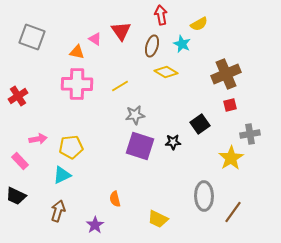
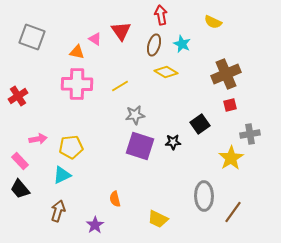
yellow semicircle: moved 14 px right, 2 px up; rotated 54 degrees clockwise
brown ellipse: moved 2 px right, 1 px up
black trapezoid: moved 4 px right, 7 px up; rotated 25 degrees clockwise
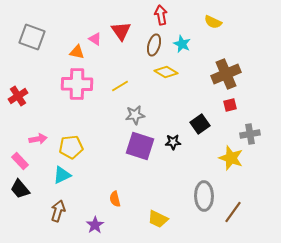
yellow star: rotated 20 degrees counterclockwise
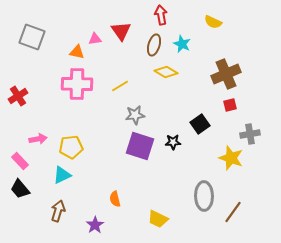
pink triangle: rotated 40 degrees counterclockwise
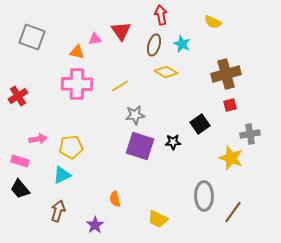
brown cross: rotated 8 degrees clockwise
pink rectangle: rotated 30 degrees counterclockwise
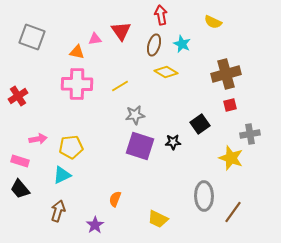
orange semicircle: rotated 35 degrees clockwise
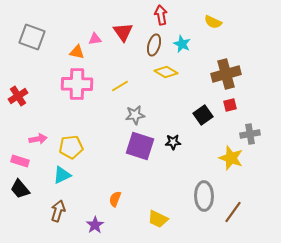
red triangle: moved 2 px right, 1 px down
black square: moved 3 px right, 9 px up
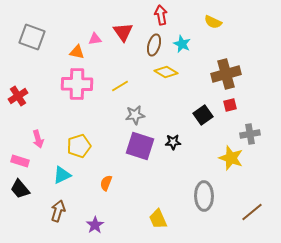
pink arrow: rotated 84 degrees clockwise
yellow pentagon: moved 8 px right, 1 px up; rotated 10 degrees counterclockwise
orange semicircle: moved 9 px left, 16 px up
brown line: moved 19 px right; rotated 15 degrees clockwise
yellow trapezoid: rotated 40 degrees clockwise
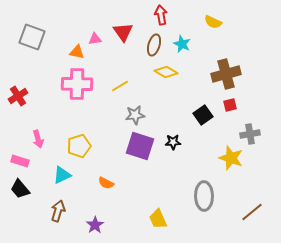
orange semicircle: rotated 84 degrees counterclockwise
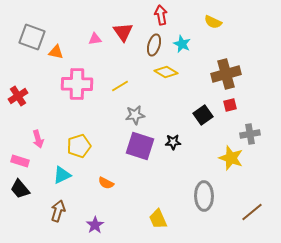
orange triangle: moved 21 px left
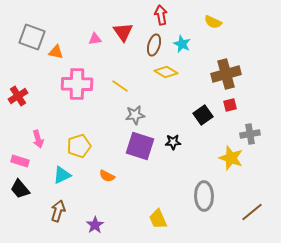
yellow line: rotated 66 degrees clockwise
orange semicircle: moved 1 px right, 7 px up
